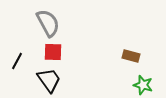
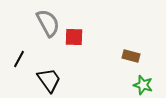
red square: moved 21 px right, 15 px up
black line: moved 2 px right, 2 px up
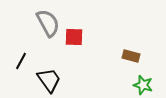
black line: moved 2 px right, 2 px down
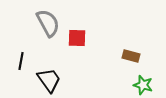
red square: moved 3 px right, 1 px down
black line: rotated 18 degrees counterclockwise
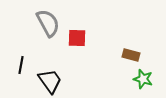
brown rectangle: moved 1 px up
black line: moved 4 px down
black trapezoid: moved 1 px right, 1 px down
green star: moved 6 px up
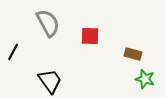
red square: moved 13 px right, 2 px up
brown rectangle: moved 2 px right, 1 px up
black line: moved 8 px left, 13 px up; rotated 18 degrees clockwise
green star: moved 2 px right
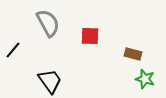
black line: moved 2 px up; rotated 12 degrees clockwise
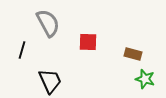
red square: moved 2 px left, 6 px down
black line: moved 9 px right; rotated 24 degrees counterclockwise
black trapezoid: rotated 12 degrees clockwise
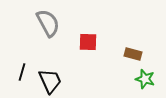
black line: moved 22 px down
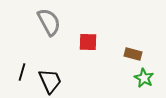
gray semicircle: moved 1 px right, 1 px up
green star: moved 1 px left, 1 px up; rotated 12 degrees clockwise
